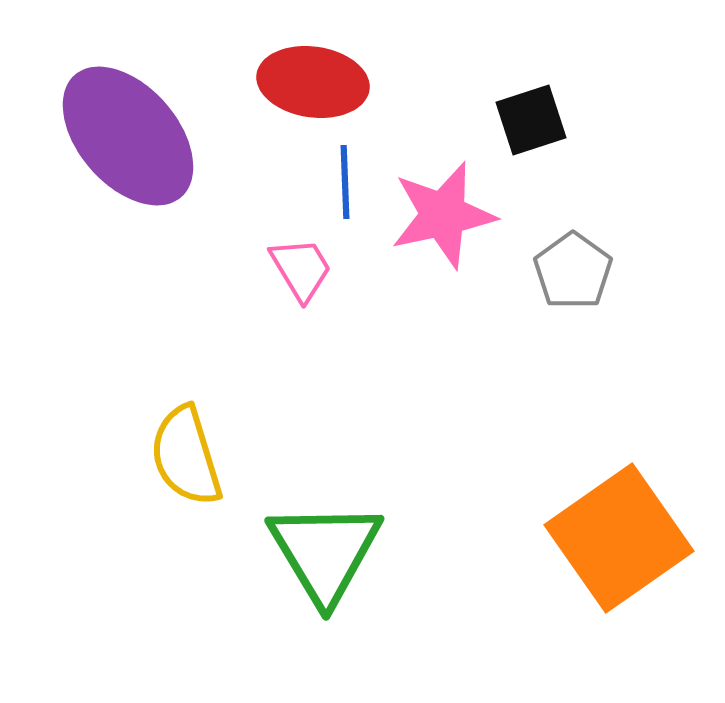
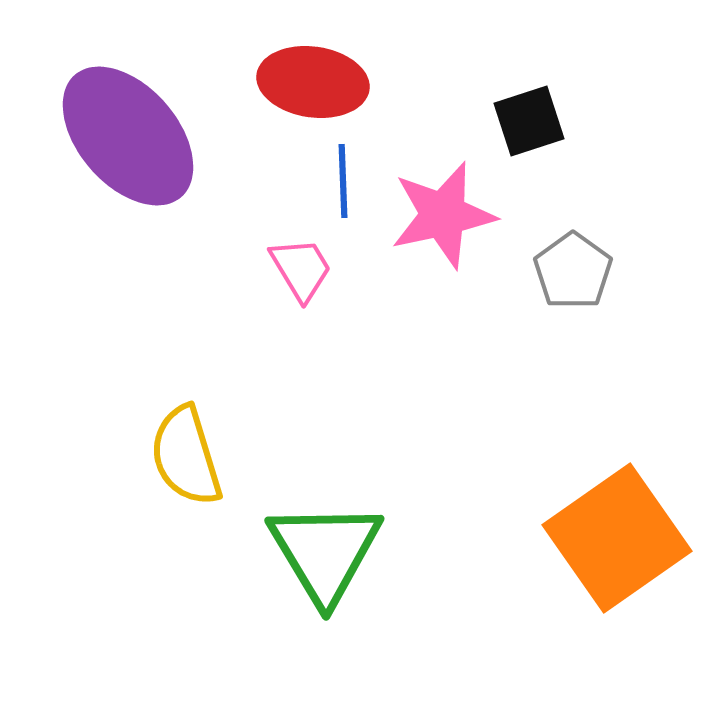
black square: moved 2 px left, 1 px down
blue line: moved 2 px left, 1 px up
orange square: moved 2 px left
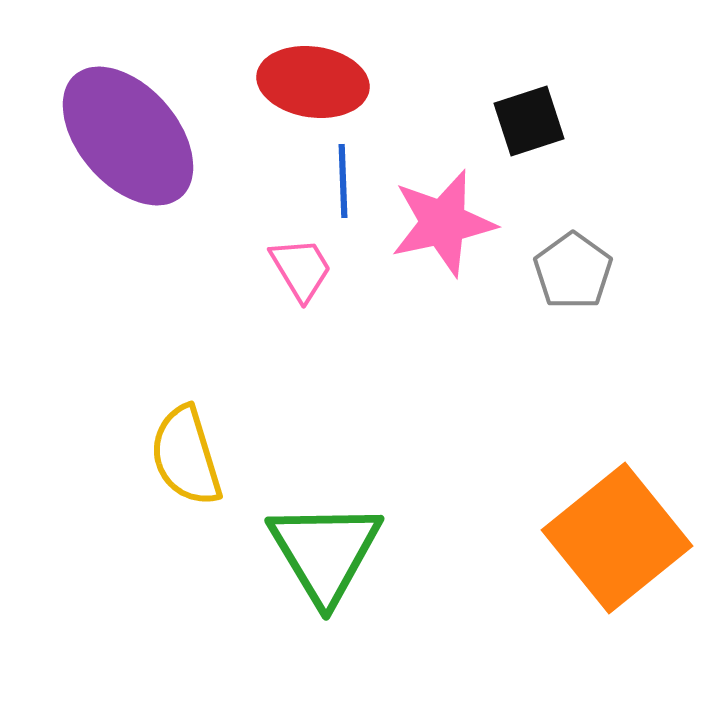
pink star: moved 8 px down
orange square: rotated 4 degrees counterclockwise
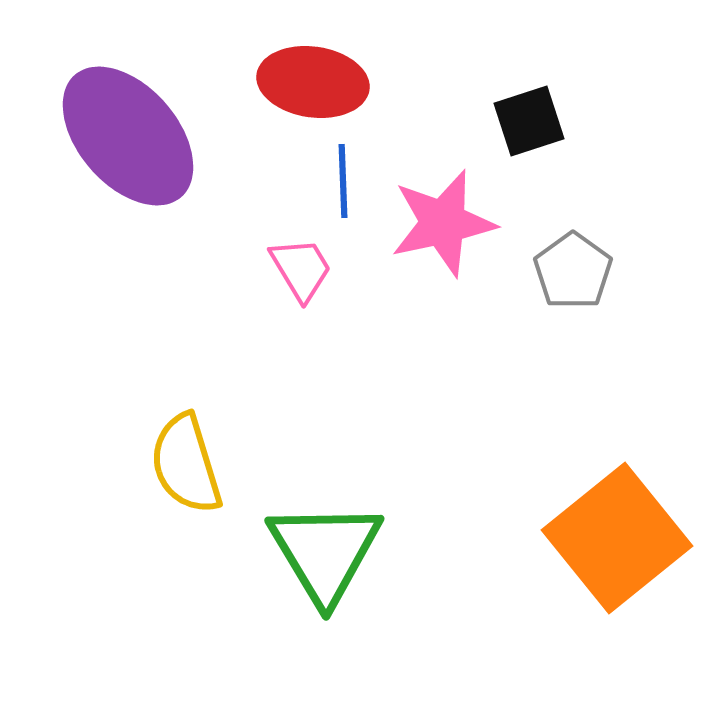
yellow semicircle: moved 8 px down
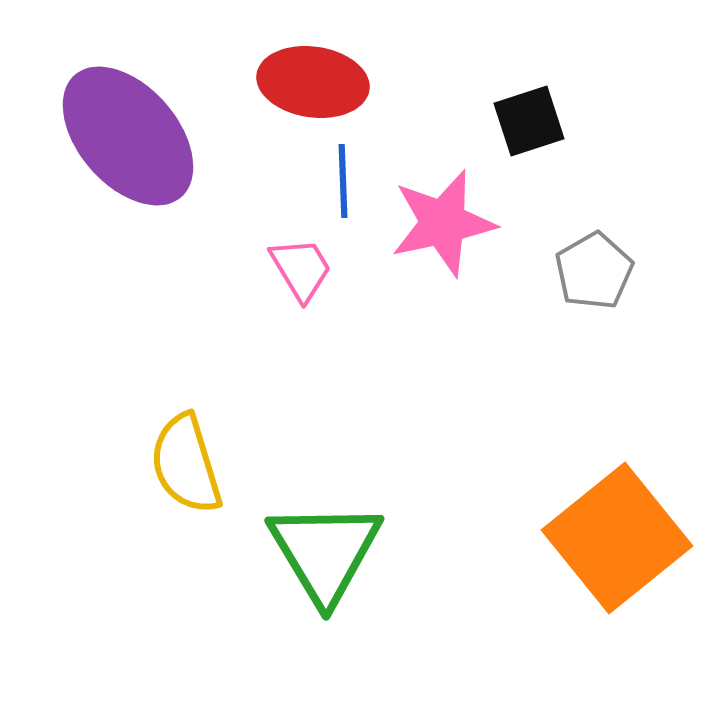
gray pentagon: moved 21 px right; rotated 6 degrees clockwise
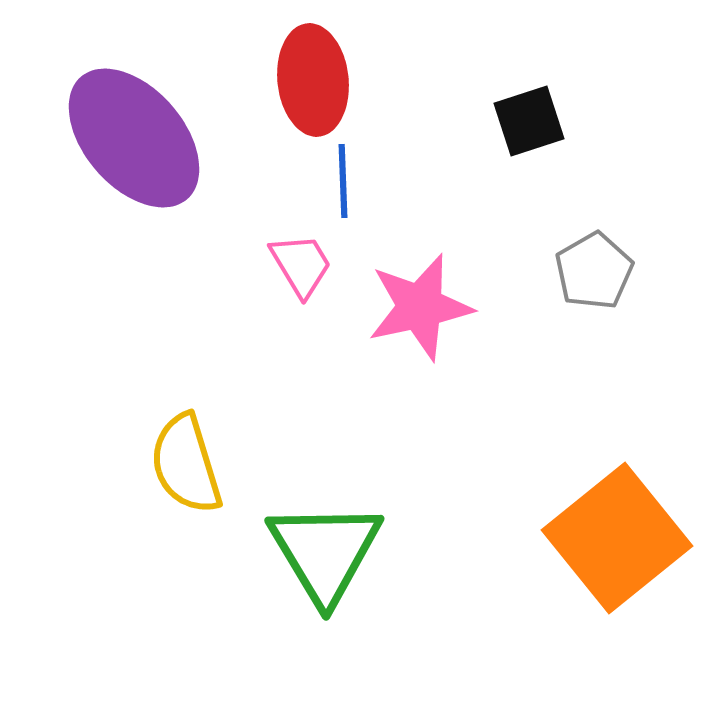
red ellipse: moved 2 px up; rotated 76 degrees clockwise
purple ellipse: moved 6 px right, 2 px down
pink star: moved 23 px left, 84 px down
pink trapezoid: moved 4 px up
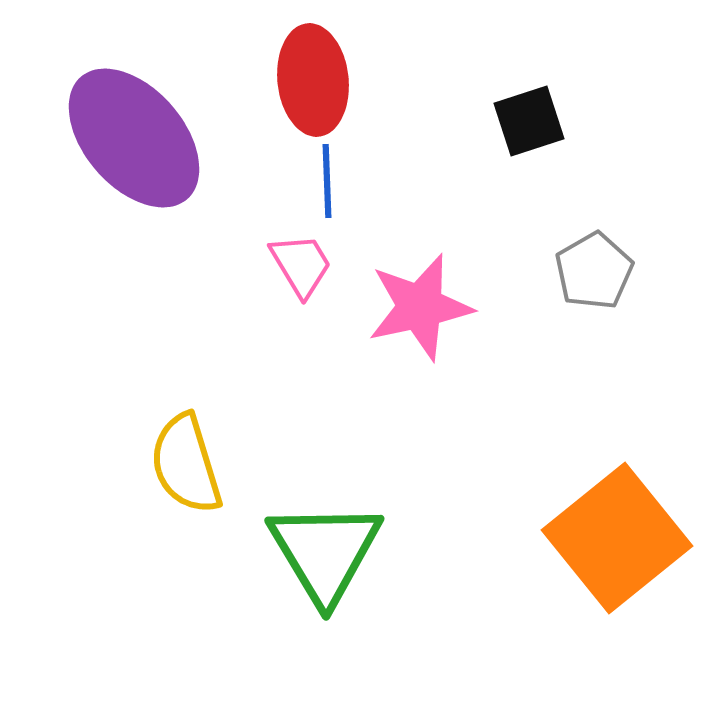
blue line: moved 16 px left
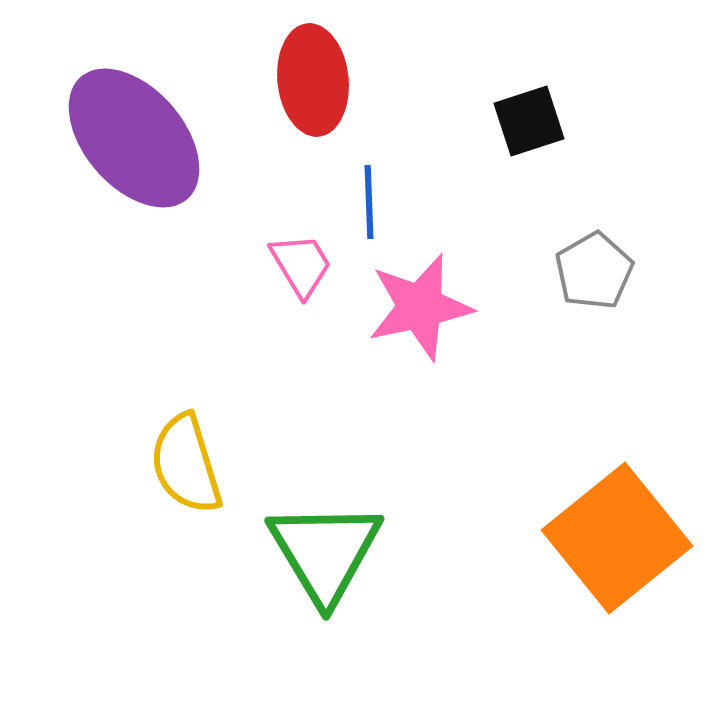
blue line: moved 42 px right, 21 px down
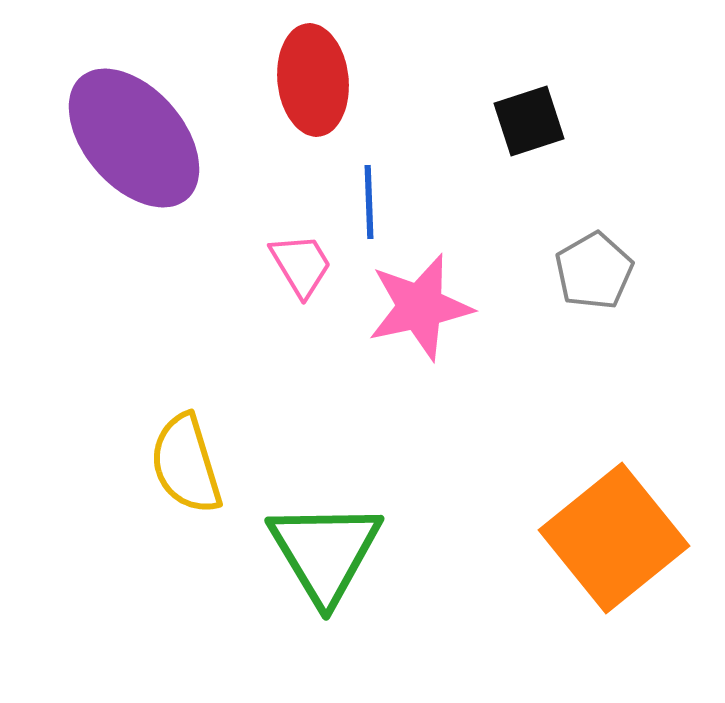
orange square: moved 3 px left
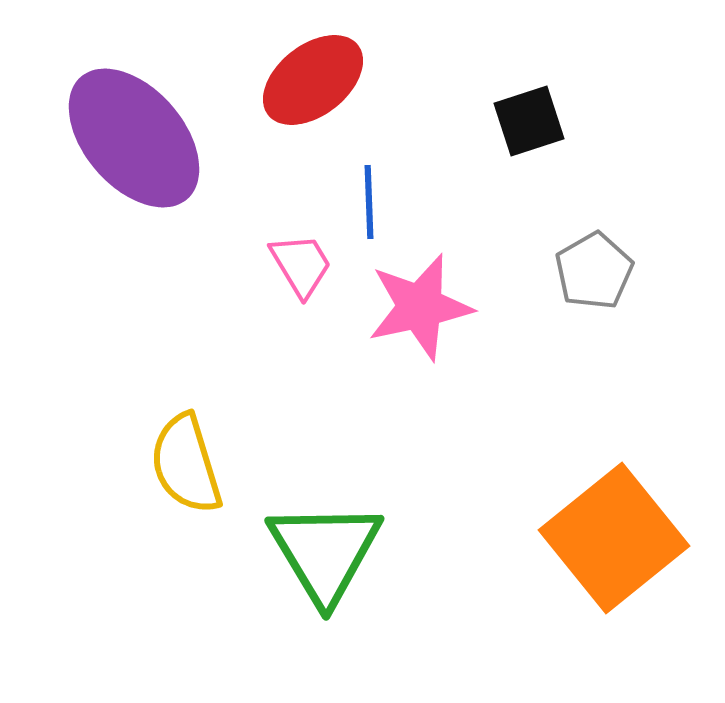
red ellipse: rotated 58 degrees clockwise
